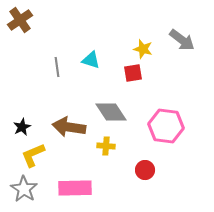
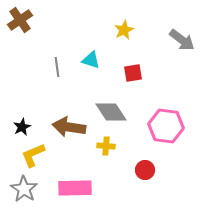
yellow star: moved 19 px left, 19 px up; rotated 30 degrees clockwise
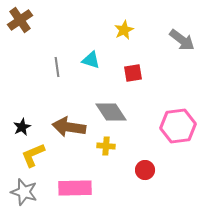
pink hexagon: moved 12 px right; rotated 16 degrees counterclockwise
gray star: moved 3 px down; rotated 16 degrees counterclockwise
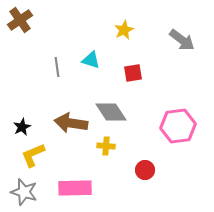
brown arrow: moved 2 px right, 4 px up
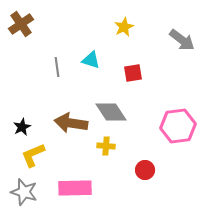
brown cross: moved 1 px right, 4 px down
yellow star: moved 3 px up
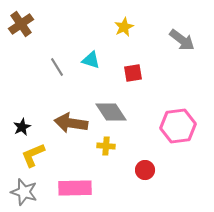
gray line: rotated 24 degrees counterclockwise
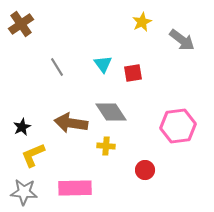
yellow star: moved 18 px right, 5 px up
cyan triangle: moved 12 px right, 4 px down; rotated 36 degrees clockwise
gray star: rotated 12 degrees counterclockwise
